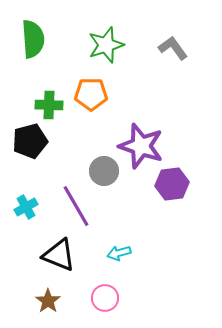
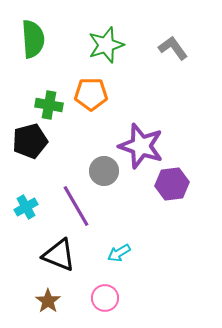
green cross: rotated 8 degrees clockwise
cyan arrow: rotated 15 degrees counterclockwise
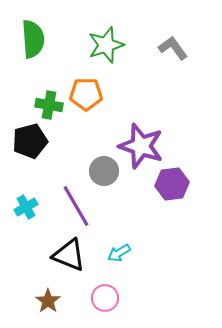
orange pentagon: moved 5 px left
black triangle: moved 10 px right
